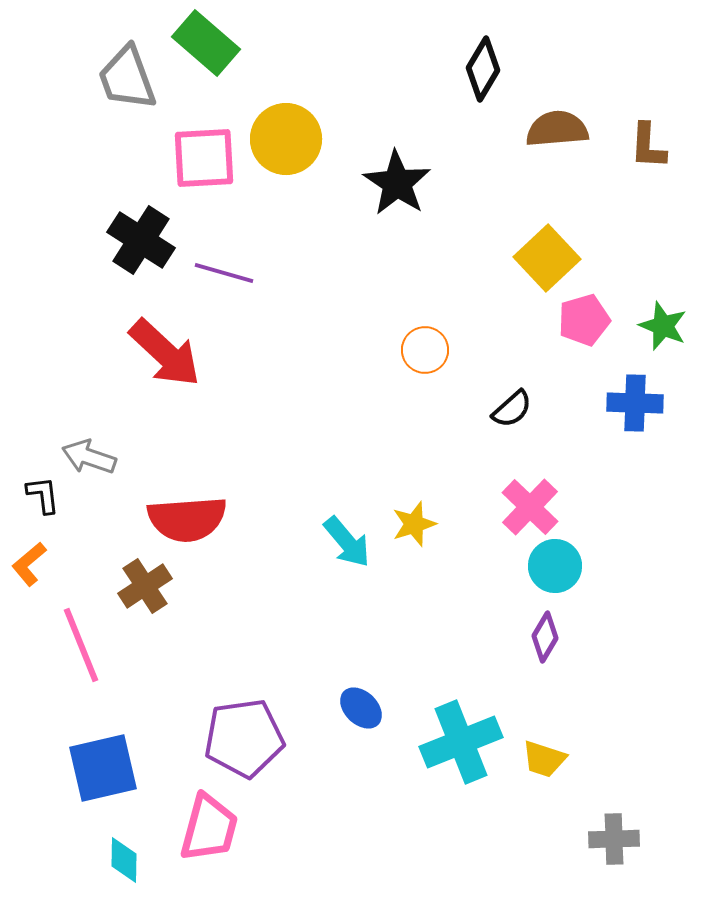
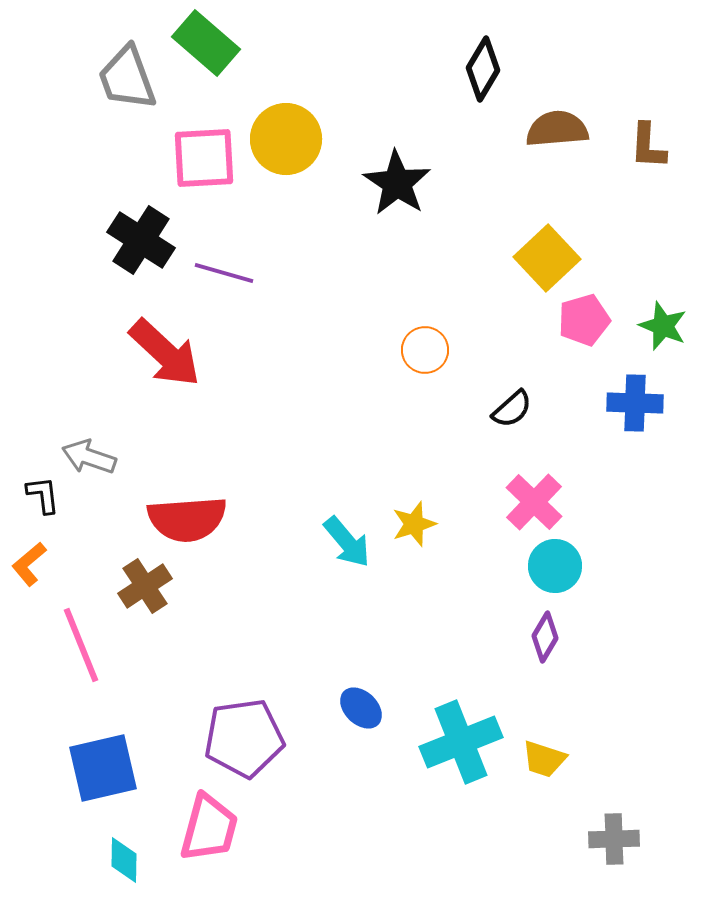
pink cross: moved 4 px right, 5 px up
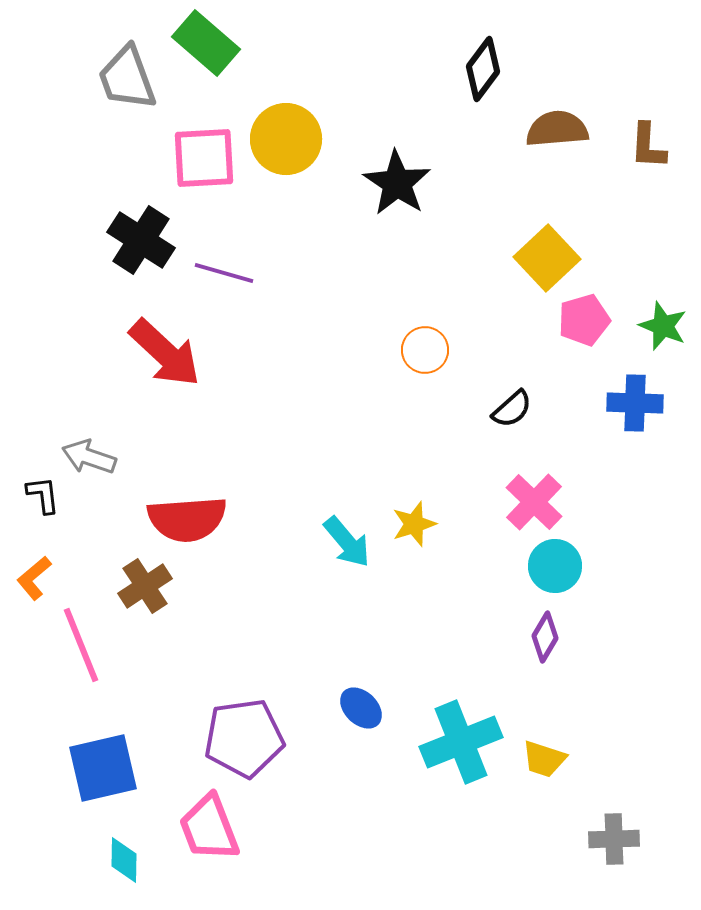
black diamond: rotated 6 degrees clockwise
orange L-shape: moved 5 px right, 14 px down
pink trapezoid: rotated 144 degrees clockwise
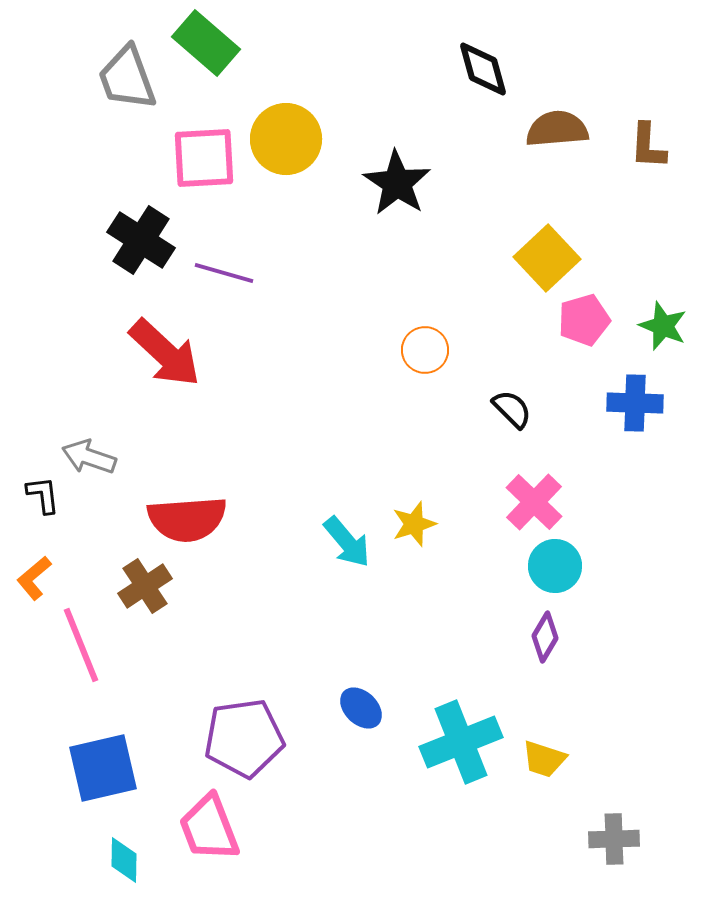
black diamond: rotated 52 degrees counterclockwise
black semicircle: rotated 93 degrees counterclockwise
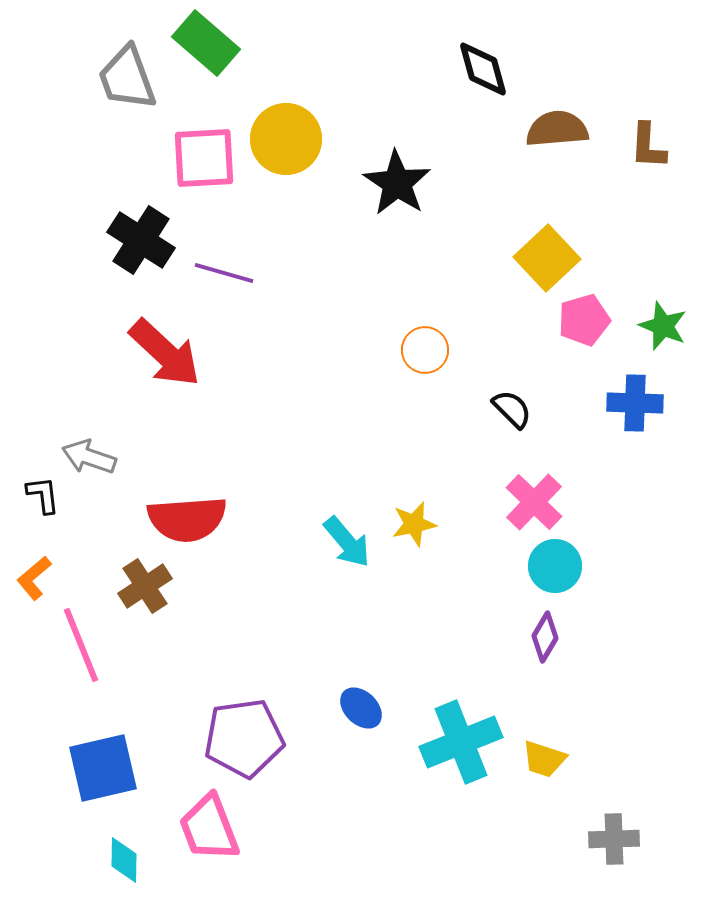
yellow star: rotated 6 degrees clockwise
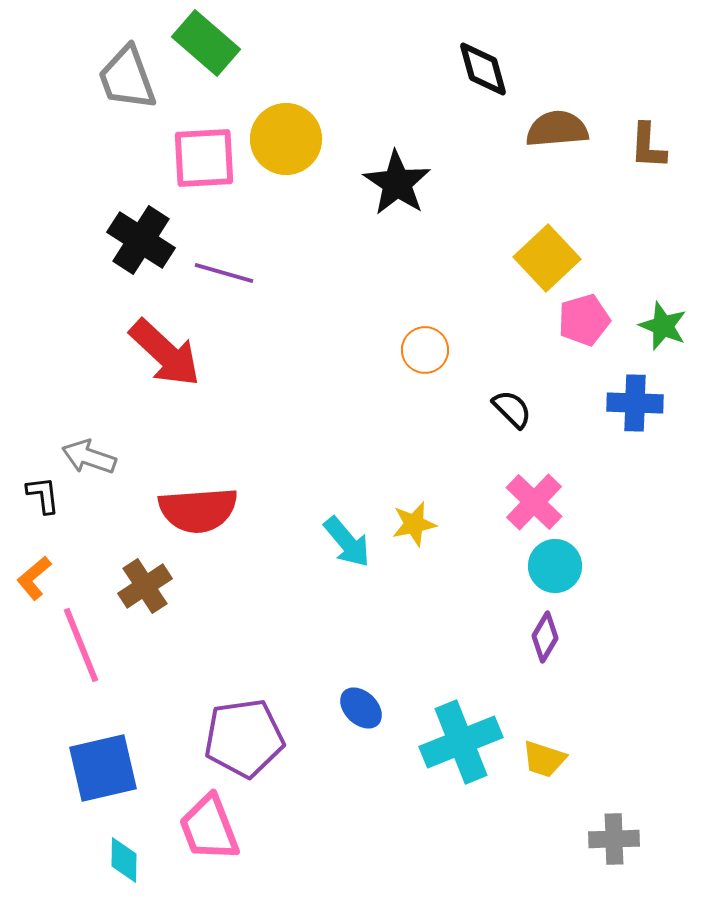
red semicircle: moved 11 px right, 9 px up
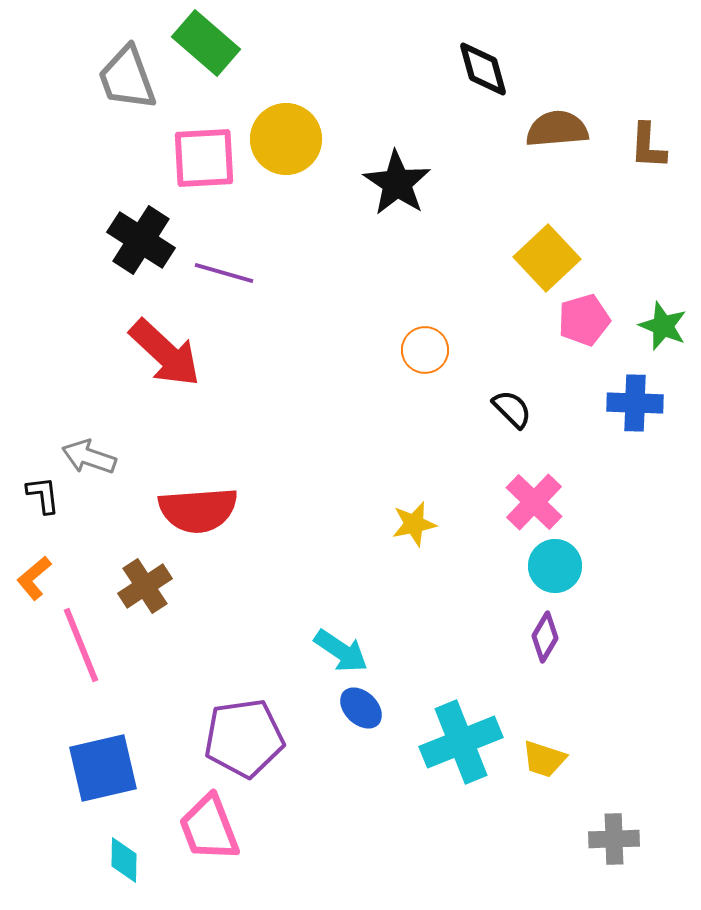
cyan arrow: moved 6 px left, 109 px down; rotated 16 degrees counterclockwise
